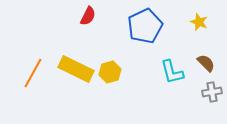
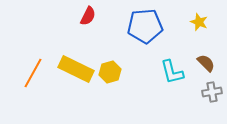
blue pentagon: rotated 20 degrees clockwise
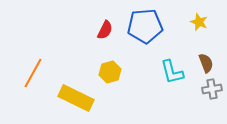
red semicircle: moved 17 px right, 14 px down
brown semicircle: rotated 24 degrees clockwise
yellow rectangle: moved 29 px down
gray cross: moved 3 px up
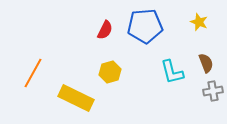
gray cross: moved 1 px right, 2 px down
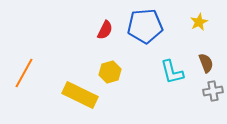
yellow star: rotated 24 degrees clockwise
orange line: moved 9 px left
yellow rectangle: moved 4 px right, 3 px up
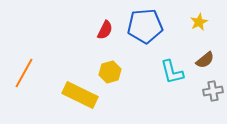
brown semicircle: moved 1 px left, 3 px up; rotated 72 degrees clockwise
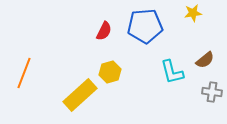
yellow star: moved 6 px left, 9 px up; rotated 18 degrees clockwise
red semicircle: moved 1 px left, 1 px down
orange line: rotated 8 degrees counterclockwise
gray cross: moved 1 px left, 1 px down; rotated 18 degrees clockwise
yellow rectangle: rotated 68 degrees counterclockwise
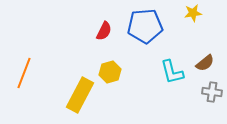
brown semicircle: moved 3 px down
yellow rectangle: rotated 20 degrees counterclockwise
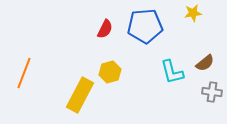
red semicircle: moved 1 px right, 2 px up
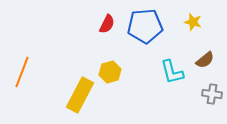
yellow star: moved 9 px down; rotated 24 degrees clockwise
red semicircle: moved 2 px right, 5 px up
brown semicircle: moved 3 px up
orange line: moved 2 px left, 1 px up
gray cross: moved 2 px down
